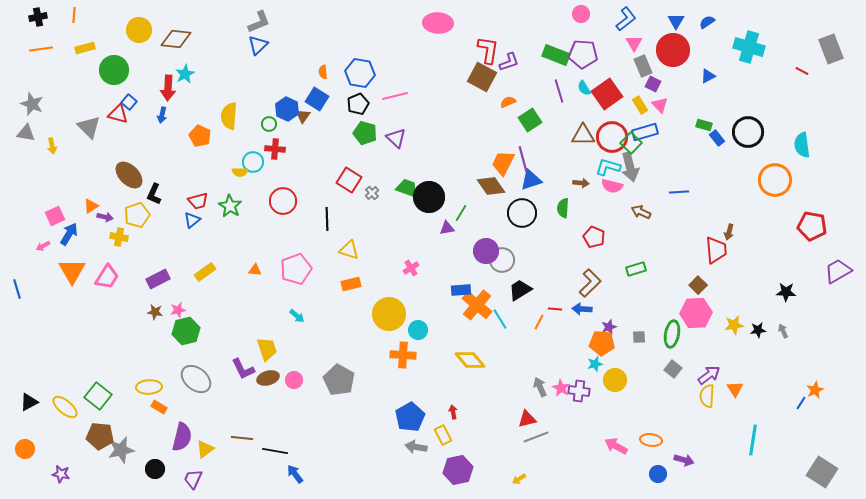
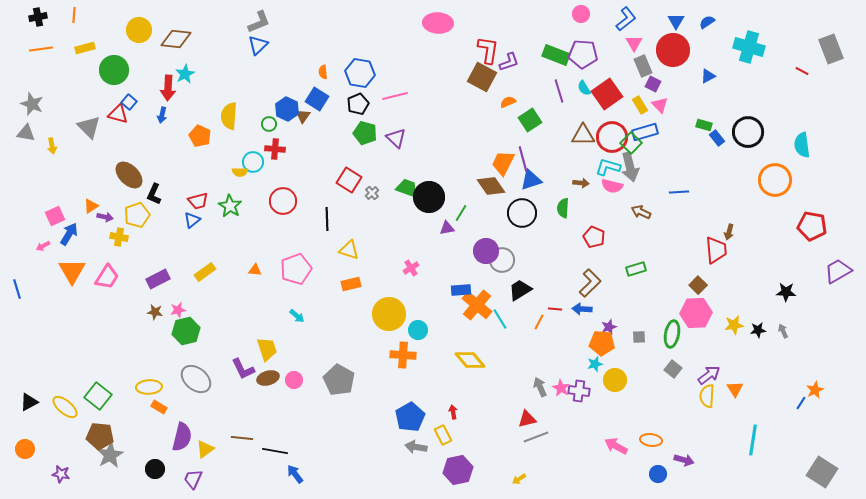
gray star at (121, 450): moved 11 px left, 5 px down; rotated 16 degrees counterclockwise
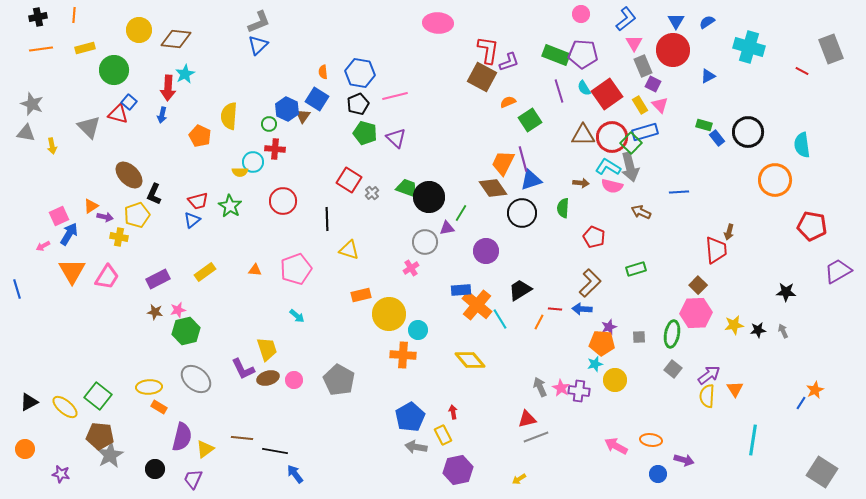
cyan L-shape at (608, 167): rotated 15 degrees clockwise
brown diamond at (491, 186): moved 2 px right, 2 px down
pink square at (55, 216): moved 4 px right
gray circle at (502, 260): moved 77 px left, 18 px up
orange rectangle at (351, 284): moved 10 px right, 11 px down
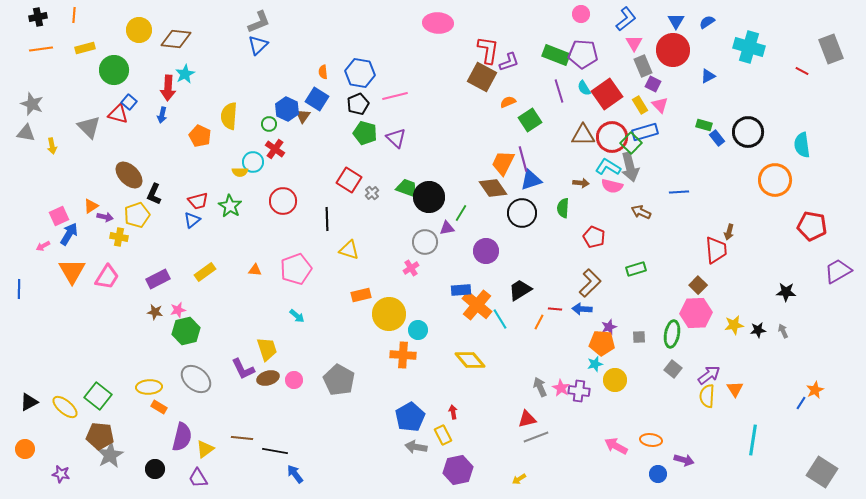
red cross at (275, 149): rotated 30 degrees clockwise
blue line at (17, 289): moved 2 px right; rotated 18 degrees clockwise
purple trapezoid at (193, 479): moved 5 px right, 1 px up; rotated 55 degrees counterclockwise
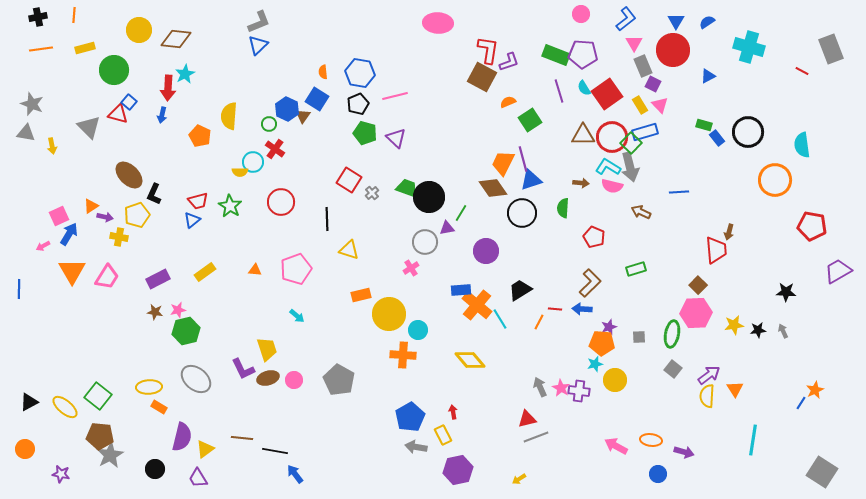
red circle at (283, 201): moved 2 px left, 1 px down
purple arrow at (684, 460): moved 8 px up
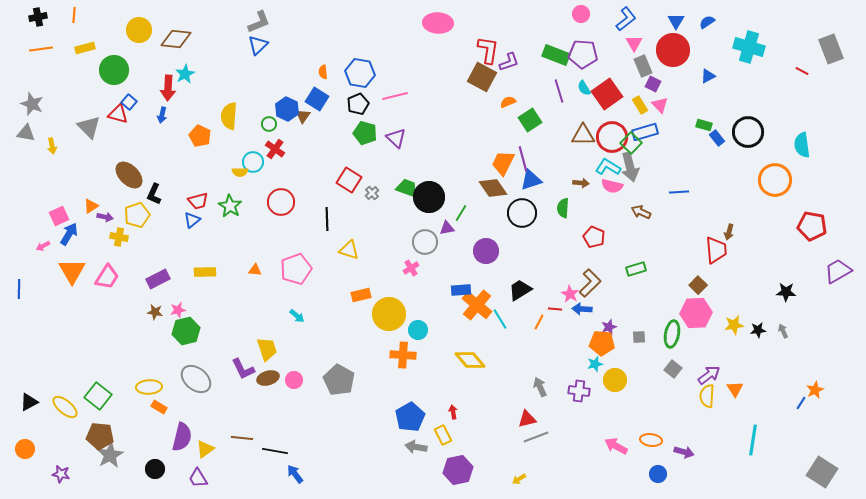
yellow rectangle at (205, 272): rotated 35 degrees clockwise
pink star at (561, 388): moved 9 px right, 94 px up
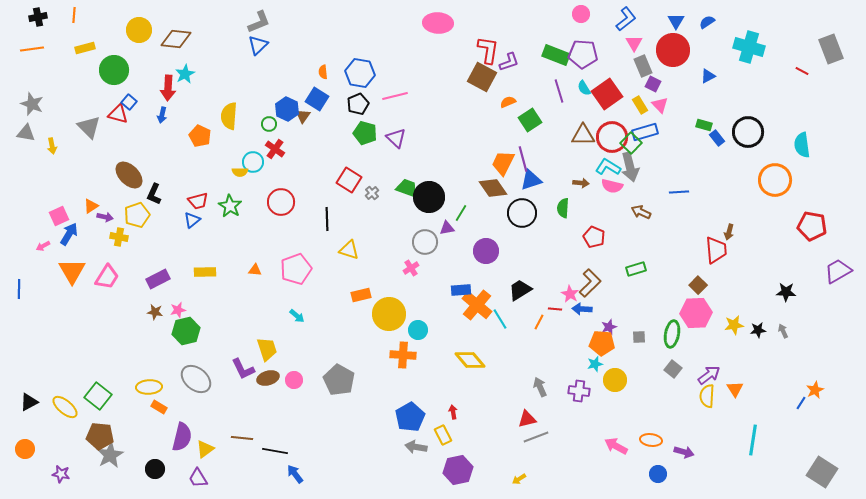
orange line at (41, 49): moved 9 px left
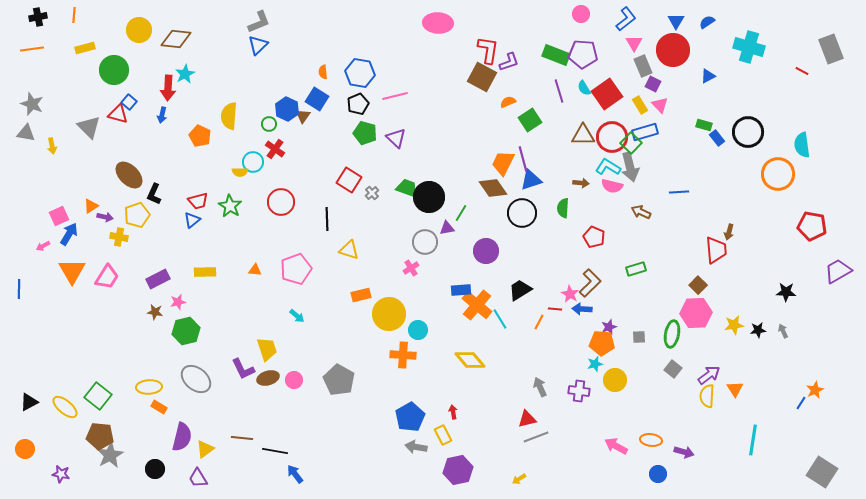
orange circle at (775, 180): moved 3 px right, 6 px up
pink star at (178, 310): moved 8 px up
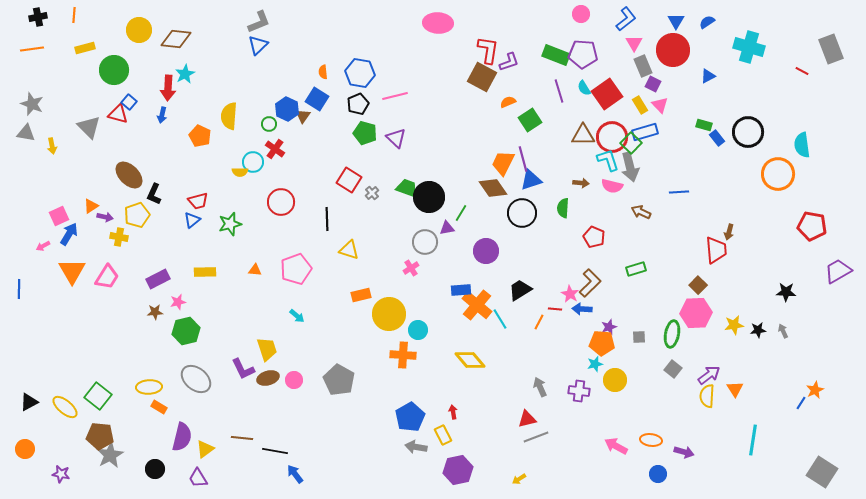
cyan L-shape at (608, 167): moved 7 px up; rotated 40 degrees clockwise
green star at (230, 206): moved 18 px down; rotated 25 degrees clockwise
brown star at (155, 312): rotated 14 degrees counterclockwise
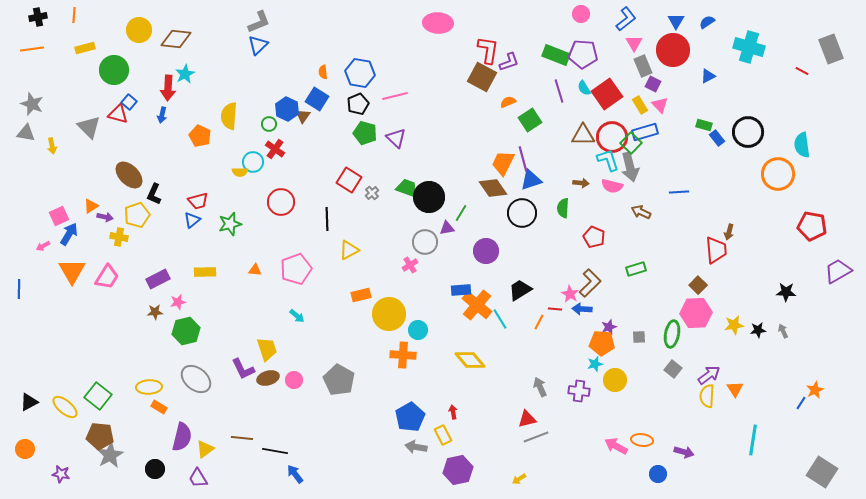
yellow triangle at (349, 250): rotated 45 degrees counterclockwise
pink cross at (411, 268): moved 1 px left, 3 px up
orange ellipse at (651, 440): moved 9 px left
